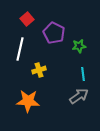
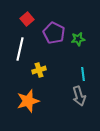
green star: moved 1 px left, 7 px up
gray arrow: rotated 108 degrees clockwise
orange star: rotated 20 degrees counterclockwise
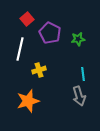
purple pentagon: moved 4 px left
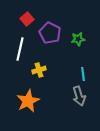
orange star: rotated 10 degrees counterclockwise
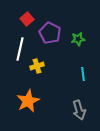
yellow cross: moved 2 px left, 4 px up
gray arrow: moved 14 px down
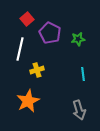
yellow cross: moved 4 px down
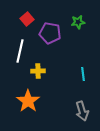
purple pentagon: rotated 15 degrees counterclockwise
green star: moved 17 px up
white line: moved 2 px down
yellow cross: moved 1 px right, 1 px down; rotated 16 degrees clockwise
orange star: rotated 10 degrees counterclockwise
gray arrow: moved 3 px right, 1 px down
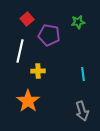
purple pentagon: moved 1 px left, 2 px down
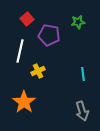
yellow cross: rotated 24 degrees counterclockwise
orange star: moved 4 px left, 1 px down
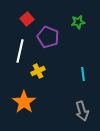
purple pentagon: moved 1 px left, 2 px down; rotated 10 degrees clockwise
